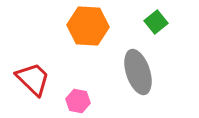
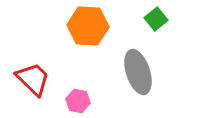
green square: moved 3 px up
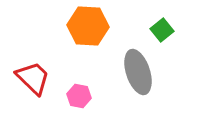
green square: moved 6 px right, 11 px down
red trapezoid: moved 1 px up
pink hexagon: moved 1 px right, 5 px up
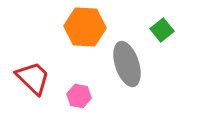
orange hexagon: moved 3 px left, 1 px down
gray ellipse: moved 11 px left, 8 px up
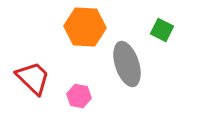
green square: rotated 25 degrees counterclockwise
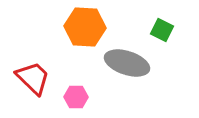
gray ellipse: moved 1 px up; rotated 54 degrees counterclockwise
pink hexagon: moved 3 px left, 1 px down; rotated 10 degrees counterclockwise
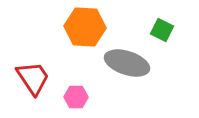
red trapezoid: rotated 12 degrees clockwise
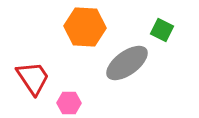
gray ellipse: rotated 54 degrees counterclockwise
pink hexagon: moved 7 px left, 6 px down
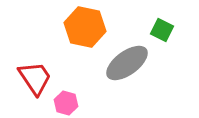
orange hexagon: rotated 9 degrees clockwise
red trapezoid: moved 2 px right
pink hexagon: moved 3 px left; rotated 15 degrees clockwise
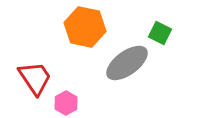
green square: moved 2 px left, 3 px down
pink hexagon: rotated 15 degrees clockwise
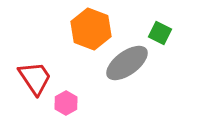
orange hexagon: moved 6 px right, 2 px down; rotated 9 degrees clockwise
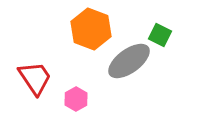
green square: moved 2 px down
gray ellipse: moved 2 px right, 2 px up
pink hexagon: moved 10 px right, 4 px up
